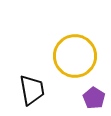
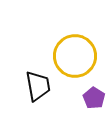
black trapezoid: moved 6 px right, 4 px up
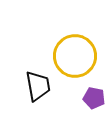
purple pentagon: rotated 20 degrees counterclockwise
